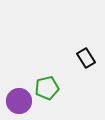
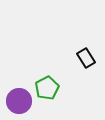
green pentagon: rotated 15 degrees counterclockwise
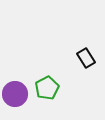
purple circle: moved 4 px left, 7 px up
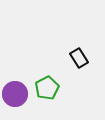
black rectangle: moved 7 px left
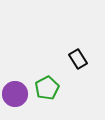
black rectangle: moved 1 px left, 1 px down
